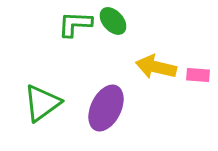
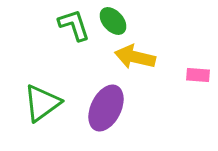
green L-shape: moved 1 px left, 1 px down; rotated 69 degrees clockwise
yellow arrow: moved 21 px left, 10 px up
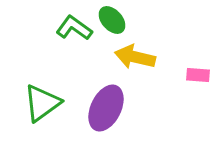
green ellipse: moved 1 px left, 1 px up
green L-shape: moved 3 px down; rotated 36 degrees counterclockwise
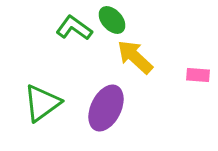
yellow arrow: rotated 30 degrees clockwise
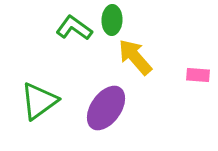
green ellipse: rotated 44 degrees clockwise
yellow arrow: rotated 6 degrees clockwise
green triangle: moved 3 px left, 2 px up
purple ellipse: rotated 9 degrees clockwise
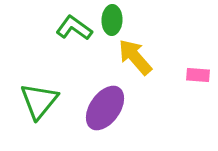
green triangle: rotated 15 degrees counterclockwise
purple ellipse: moved 1 px left
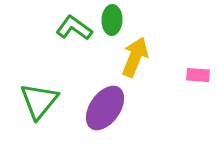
yellow arrow: rotated 63 degrees clockwise
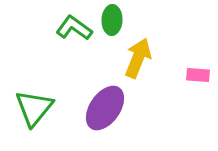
yellow arrow: moved 3 px right, 1 px down
green triangle: moved 5 px left, 7 px down
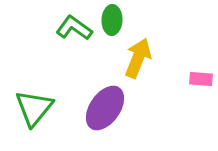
pink rectangle: moved 3 px right, 4 px down
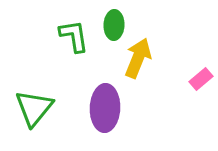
green ellipse: moved 2 px right, 5 px down
green L-shape: moved 8 px down; rotated 45 degrees clockwise
pink rectangle: rotated 45 degrees counterclockwise
purple ellipse: rotated 33 degrees counterclockwise
